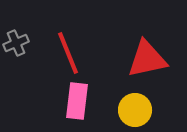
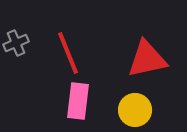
pink rectangle: moved 1 px right
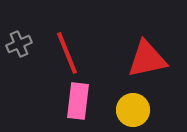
gray cross: moved 3 px right, 1 px down
red line: moved 1 px left
yellow circle: moved 2 px left
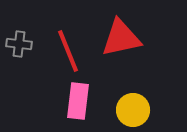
gray cross: rotated 30 degrees clockwise
red line: moved 1 px right, 2 px up
red triangle: moved 26 px left, 21 px up
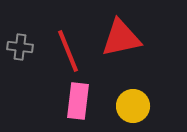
gray cross: moved 1 px right, 3 px down
yellow circle: moved 4 px up
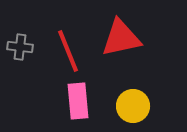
pink rectangle: rotated 12 degrees counterclockwise
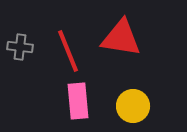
red triangle: rotated 21 degrees clockwise
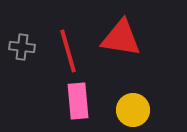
gray cross: moved 2 px right
red line: rotated 6 degrees clockwise
yellow circle: moved 4 px down
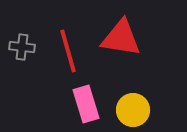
pink rectangle: moved 8 px right, 3 px down; rotated 12 degrees counterclockwise
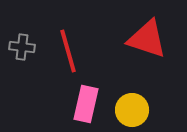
red triangle: moved 26 px right, 1 px down; rotated 9 degrees clockwise
pink rectangle: rotated 30 degrees clockwise
yellow circle: moved 1 px left
